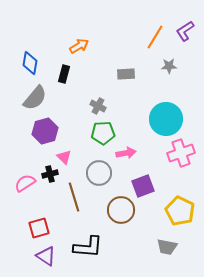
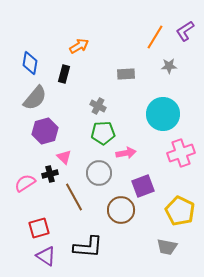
cyan circle: moved 3 px left, 5 px up
brown line: rotated 12 degrees counterclockwise
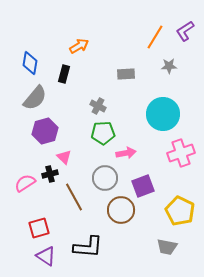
gray circle: moved 6 px right, 5 px down
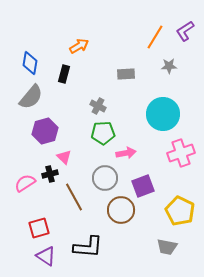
gray semicircle: moved 4 px left, 1 px up
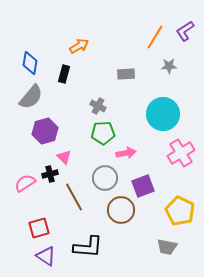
pink cross: rotated 12 degrees counterclockwise
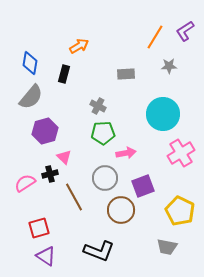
black L-shape: moved 11 px right, 4 px down; rotated 16 degrees clockwise
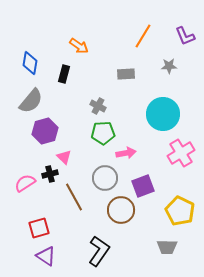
purple L-shape: moved 5 px down; rotated 80 degrees counterclockwise
orange line: moved 12 px left, 1 px up
orange arrow: rotated 66 degrees clockwise
gray semicircle: moved 4 px down
gray trapezoid: rotated 10 degrees counterclockwise
black L-shape: rotated 76 degrees counterclockwise
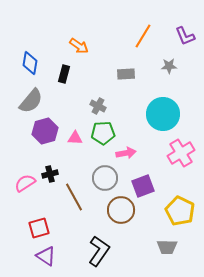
pink triangle: moved 11 px right, 19 px up; rotated 42 degrees counterclockwise
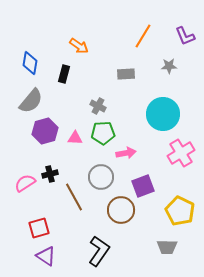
gray circle: moved 4 px left, 1 px up
